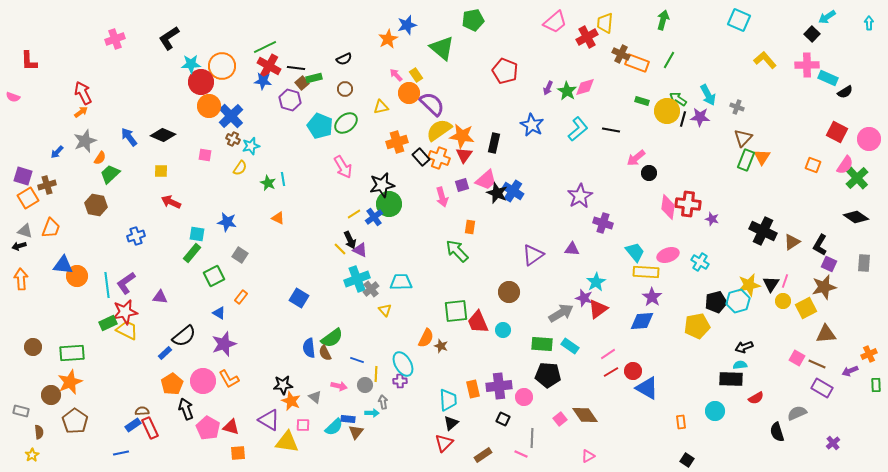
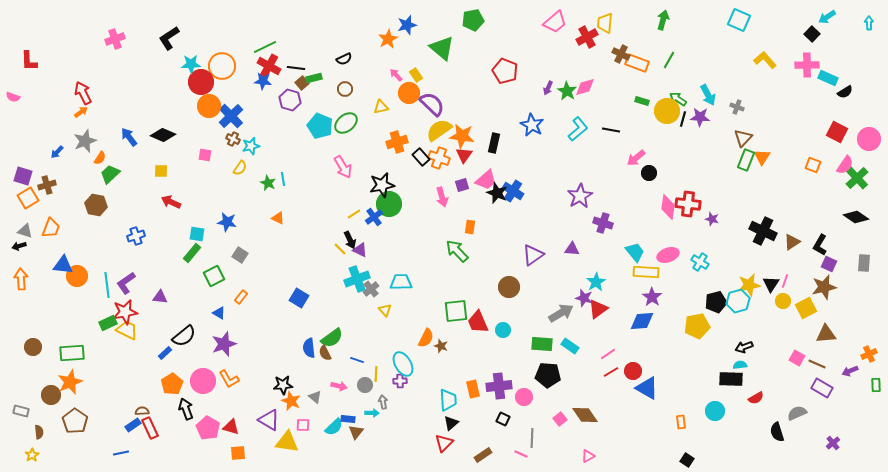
brown circle at (509, 292): moved 5 px up
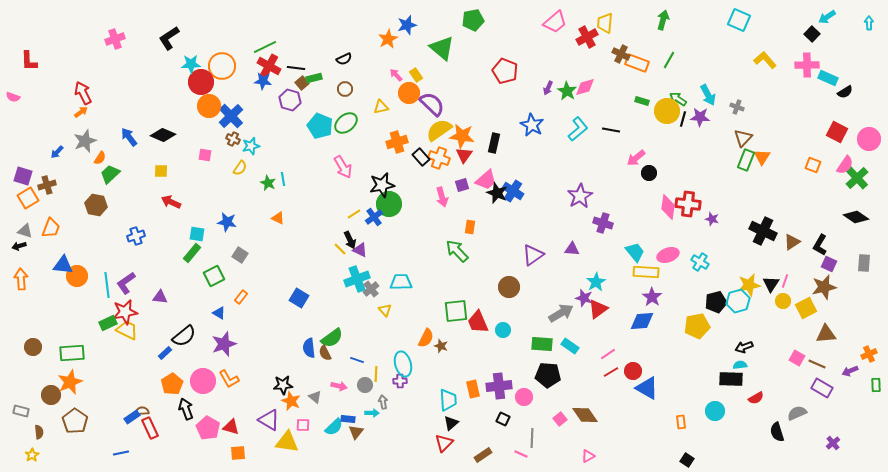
cyan ellipse at (403, 364): rotated 15 degrees clockwise
blue rectangle at (133, 425): moved 1 px left, 8 px up
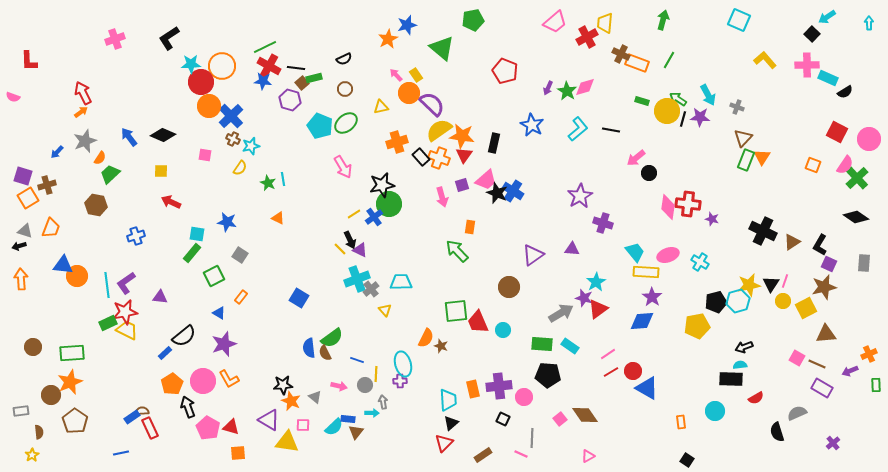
black arrow at (186, 409): moved 2 px right, 2 px up
gray rectangle at (21, 411): rotated 21 degrees counterclockwise
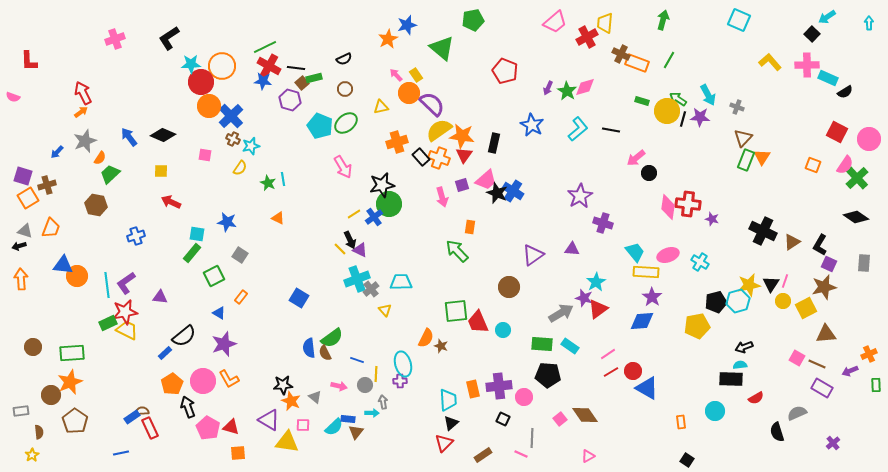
yellow L-shape at (765, 60): moved 5 px right, 2 px down
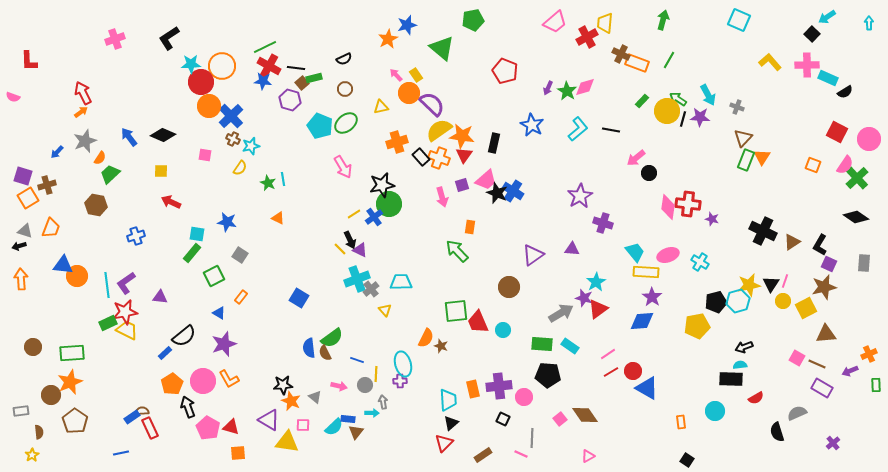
green rectangle at (642, 101): rotated 64 degrees counterclockwise
